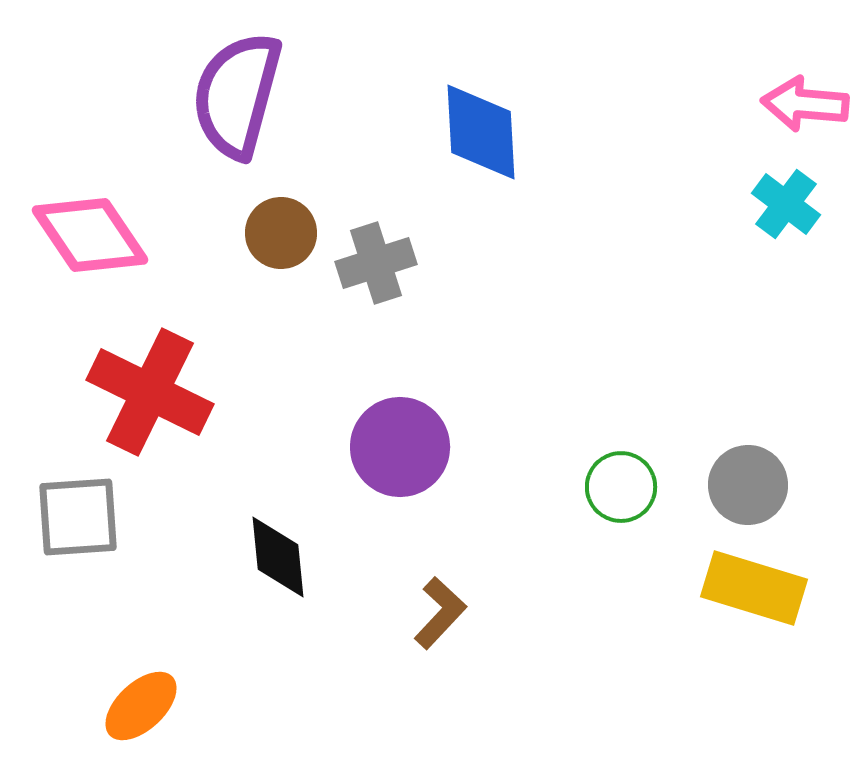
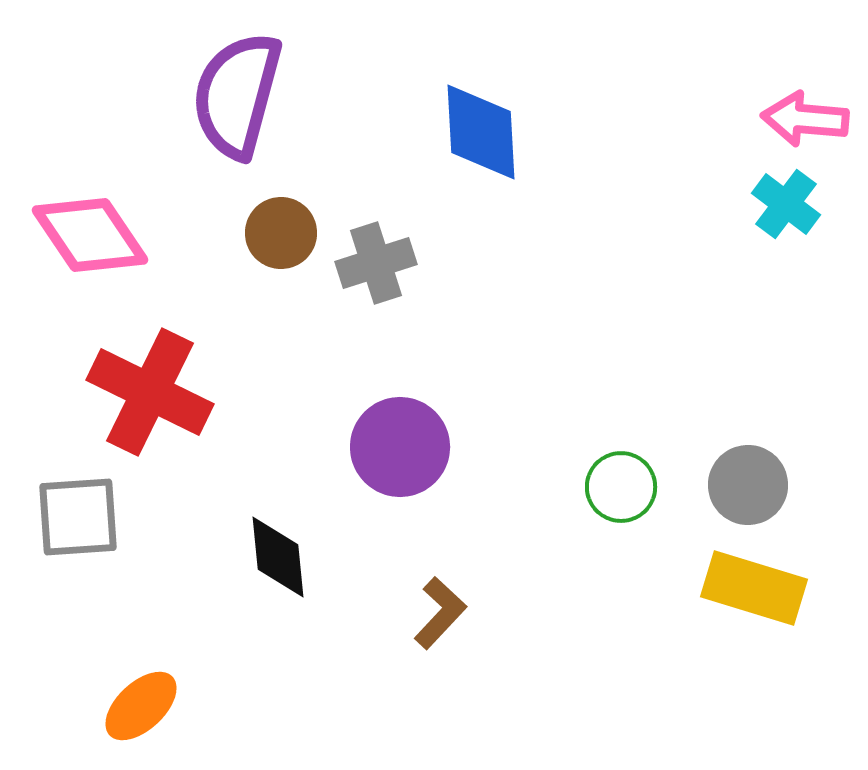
pink arrow: moved 15 px down
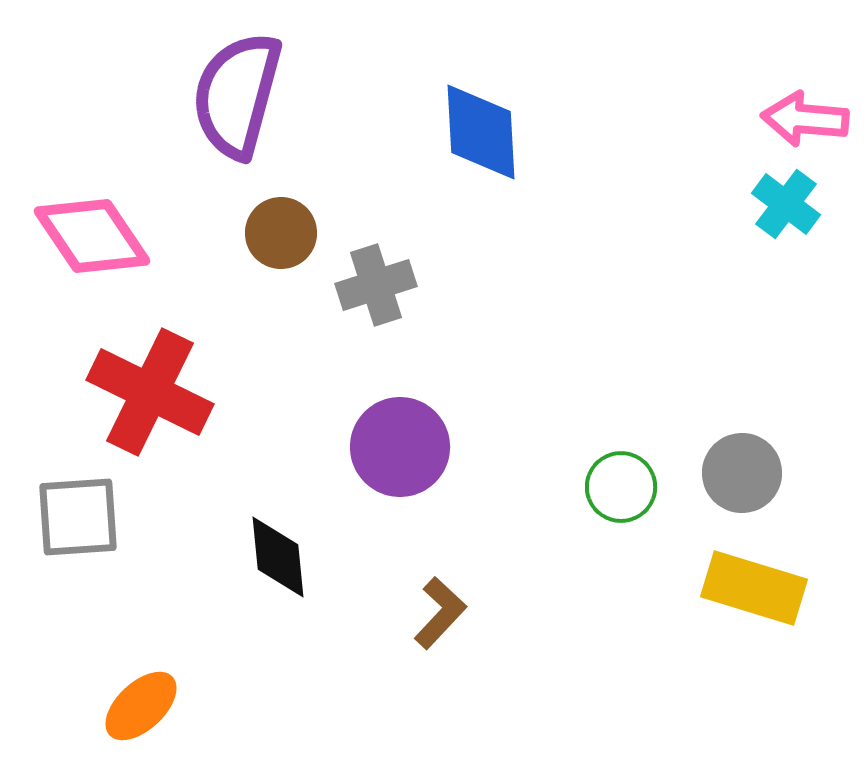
pink diamond: moved 2 px right, 1 px down
gray cross: moved 22 px down
gray circle: moved 6 px left, 12 px up
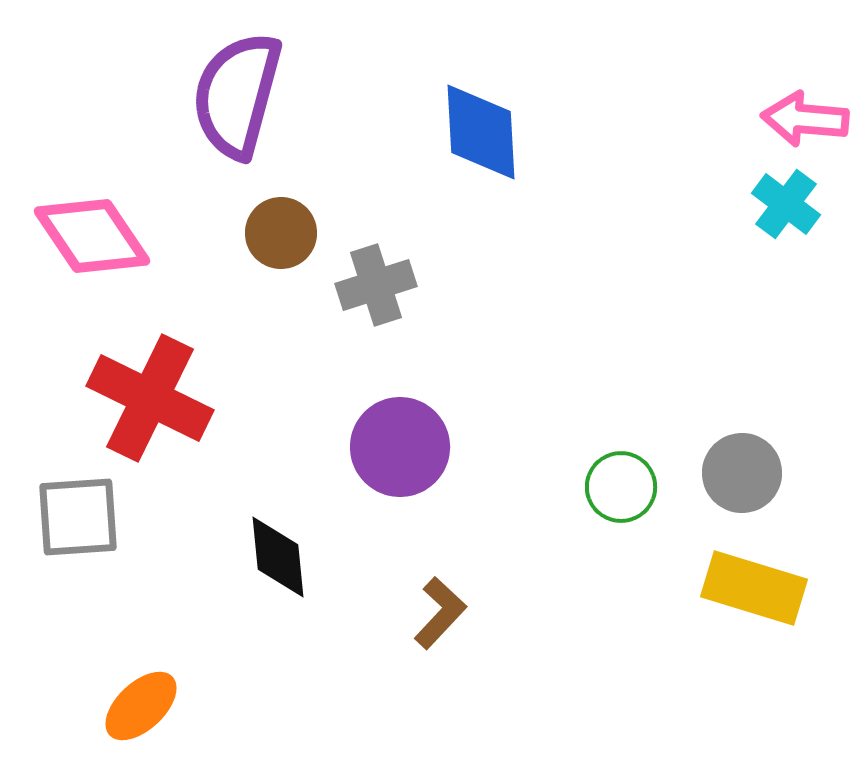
red cross: moved 6 px down
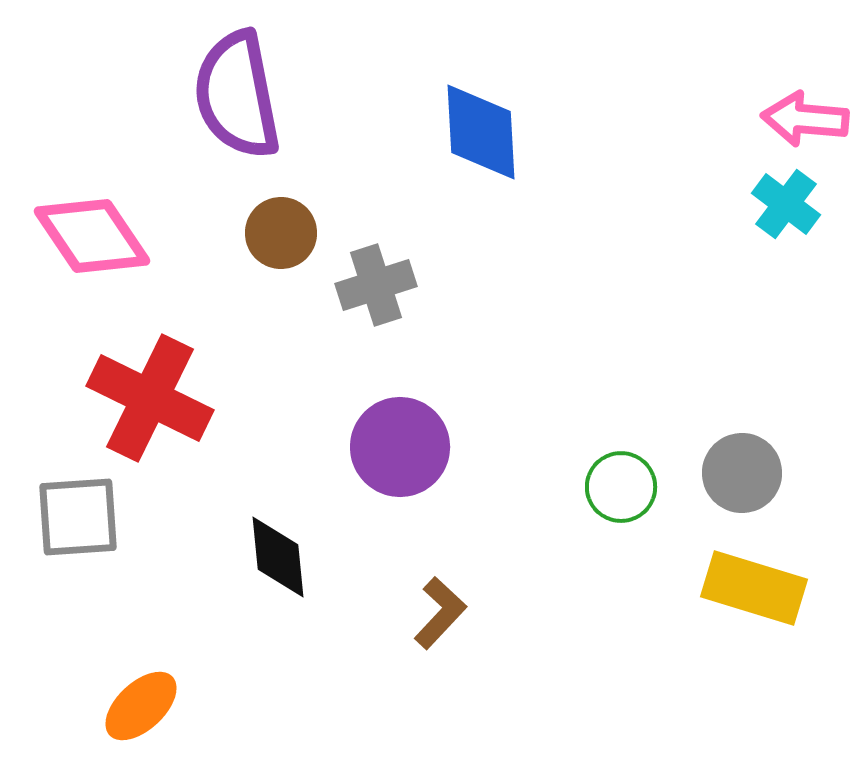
purple semicircle: rotated 26 degrees counterclockwise
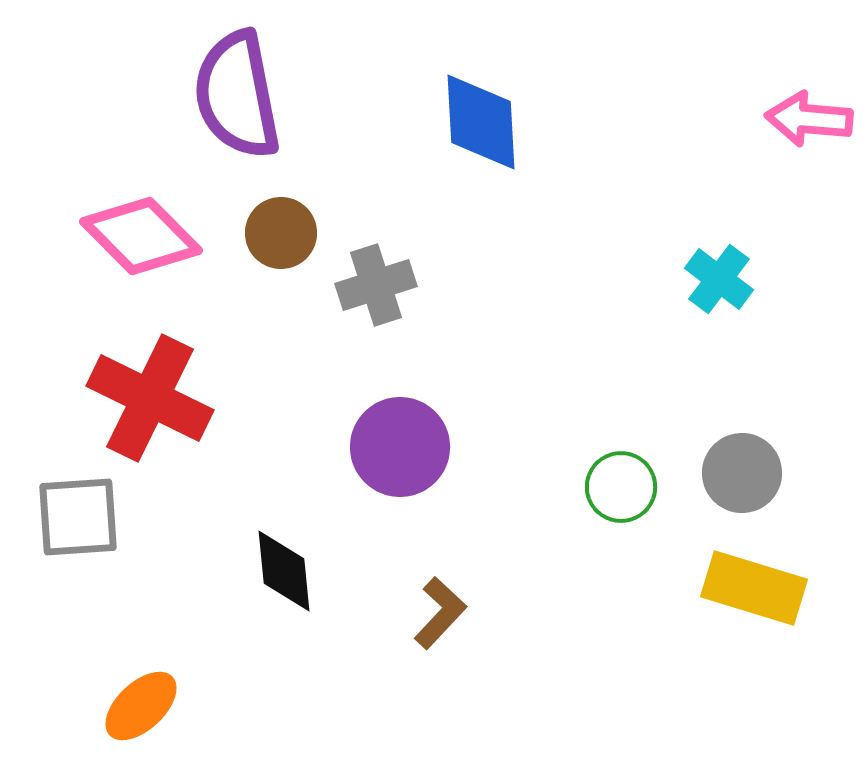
pink arrow: moved 4 px right
blue diamond: moved 10 px up
cyan cross: moved 67 px left, 75 px down
pink diamond: moved 49 px right; rotated 11 degrees counterclockwise
black diamond: moved 6 px right, 14 px down
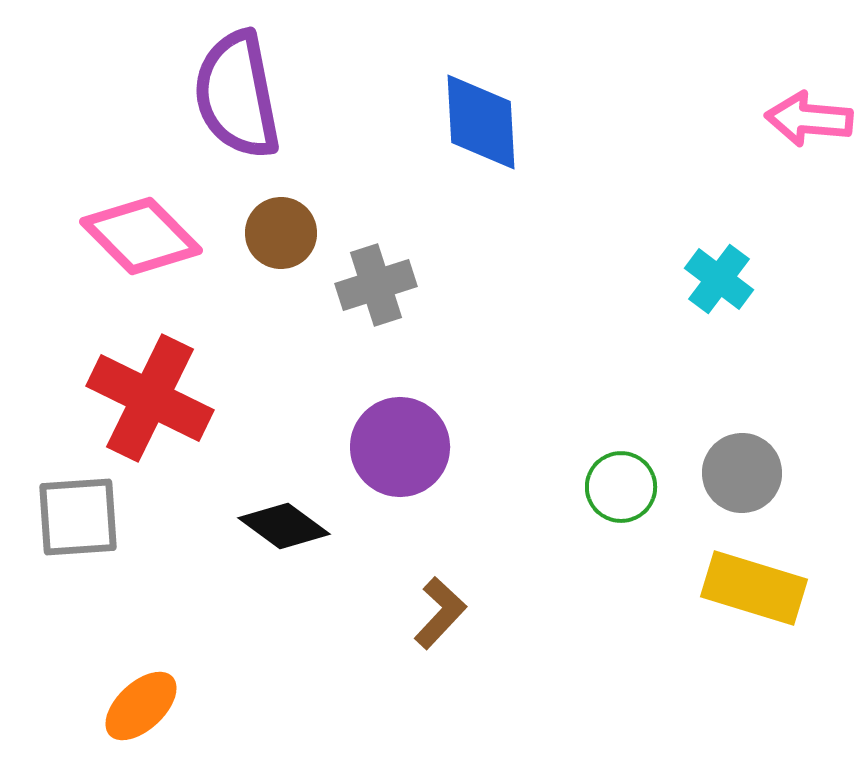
black diamond: moved 45 px up; rotated 48 degrees counterclockwise
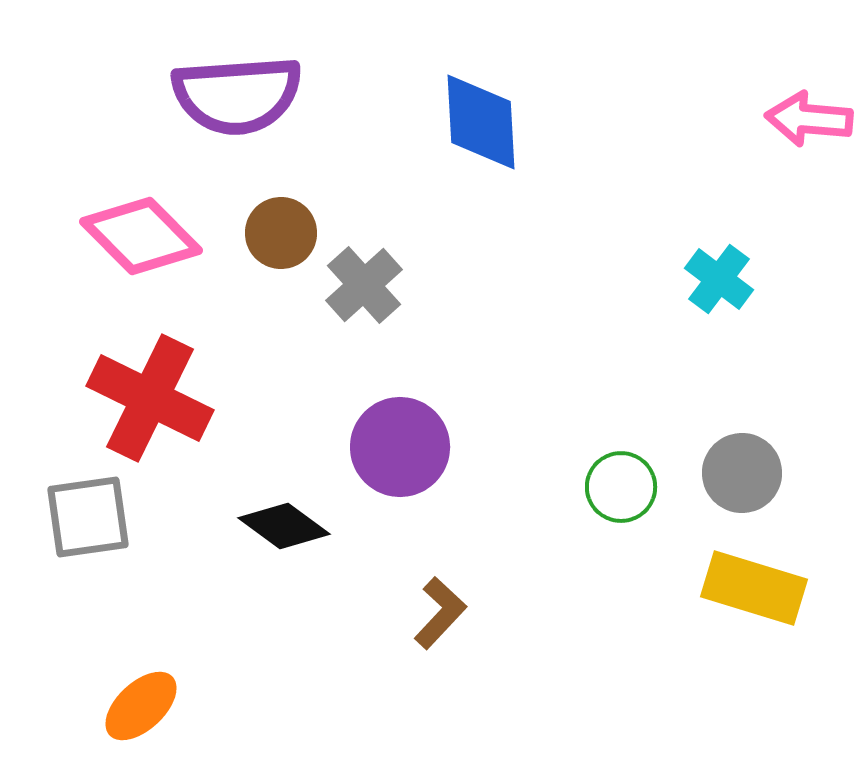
purple semicircle: rotated 83 degrees counterclockwise
gray cross: moved 12 px left; rotated 24 degrees counterclockwise
gray square: moved 10 px right; rotated 4 degrees counterclockwise
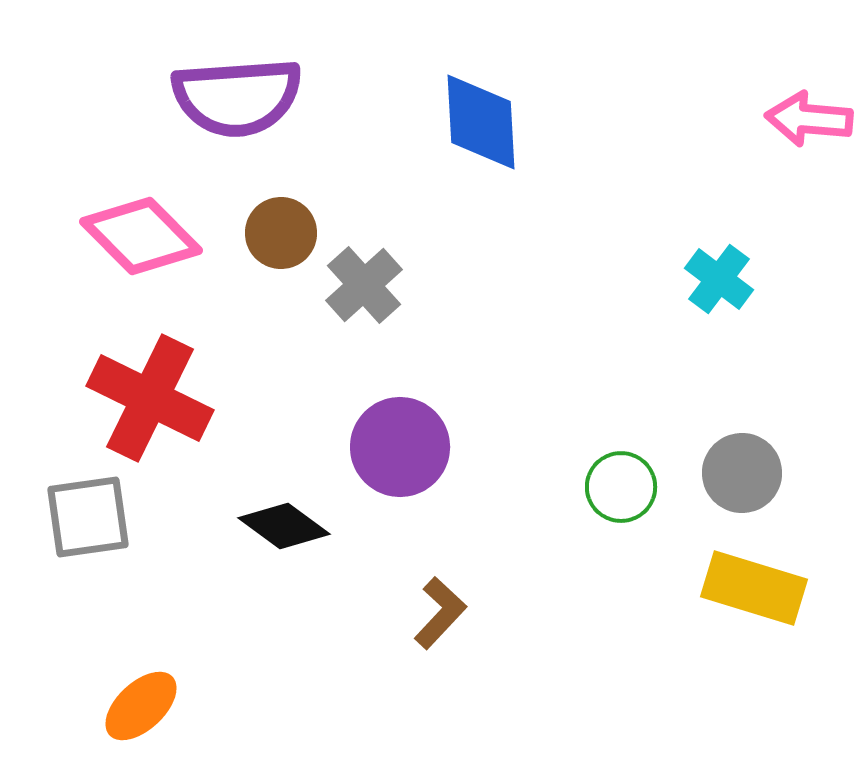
purple semicircle: moved 2 px down
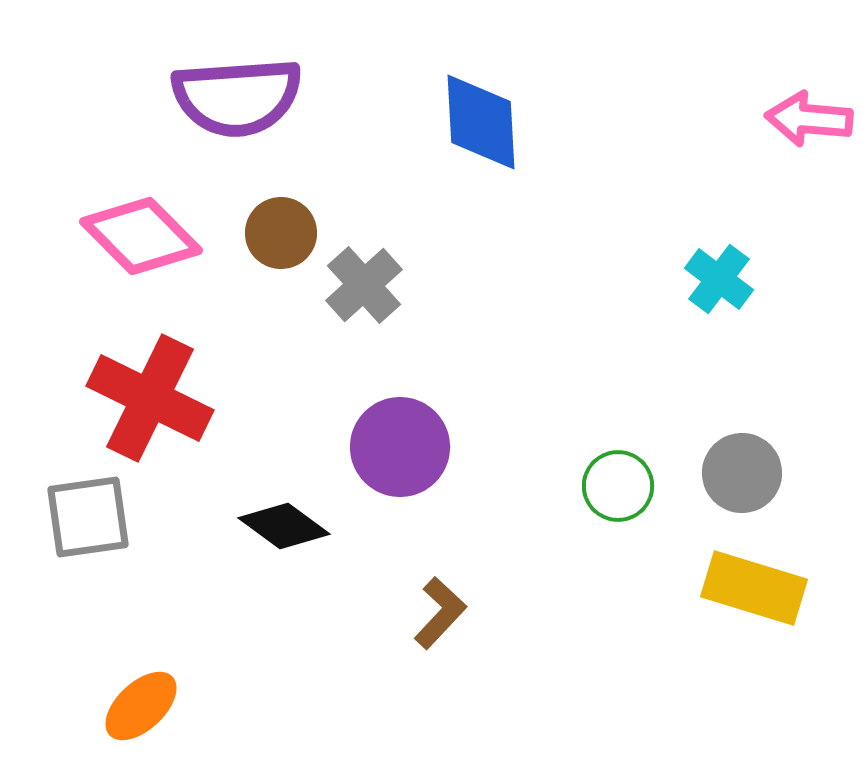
green circle: moved 3 px left, 1 px up
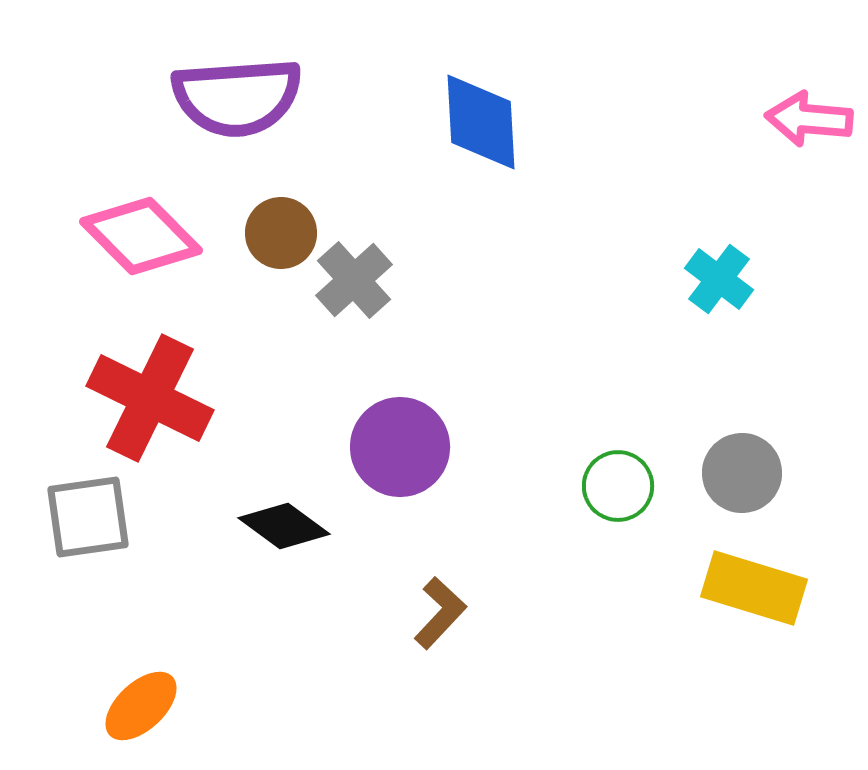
gray cross: moved 10 px left, 5 px up
